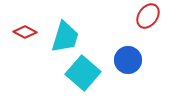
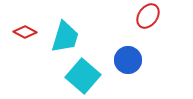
cyan square: moved 3 px down
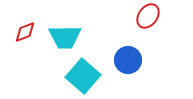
red diamond: rotated 50 degrees counterclockwise
cyan trapezoid: rotated 72 degrees clockwise
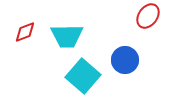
cyan trapezoid: moved 2 px right, 1 px up
blue circle: moved 3 px left
